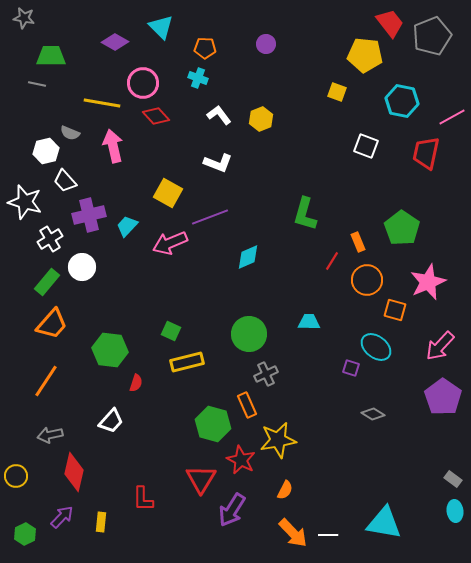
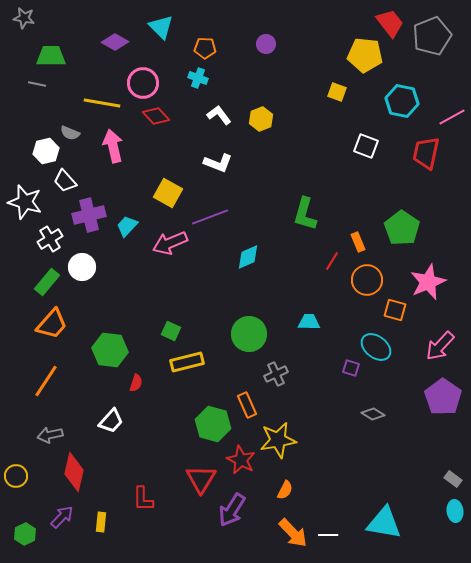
gray cross at (266, 374): moved 10 px right
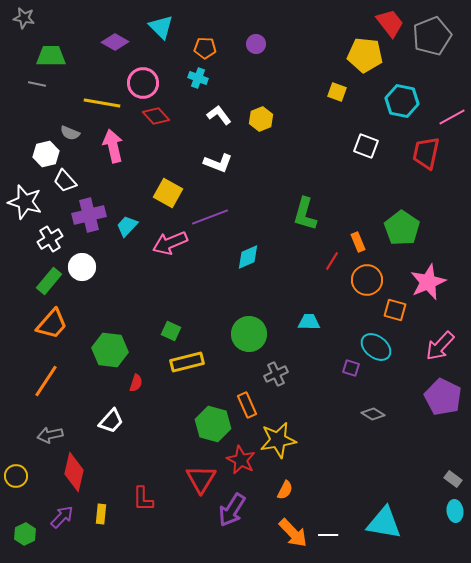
purple circle at (266, 44): moved 10 px left
white hexagon at (46, 151): moved 3 px down
green rectangle at (47, 282): moved 2 px right, 1 px up
purple pentagon at (443, 397): rotated 9 degrees counterclockwise
yellow rectangle at (101, 522): moved 8 px up
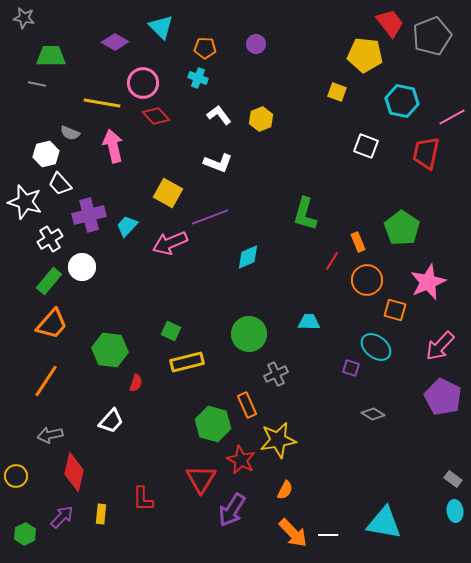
white trapezoid at (65, 181): moved 5 px left, 3 px down
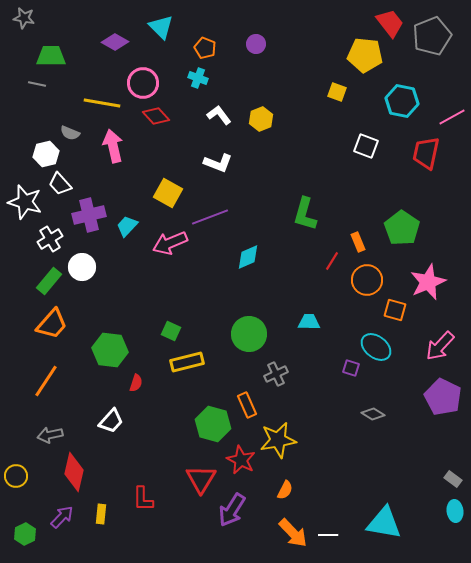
orange pentagon at (205, 48): rotated 20 degrees clockwise
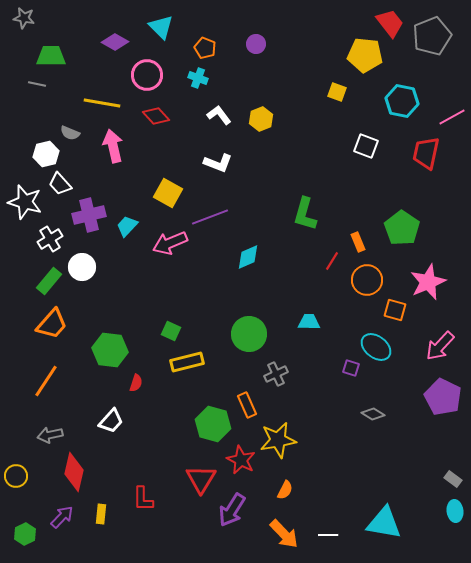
pink circle at (143, 83): moved 4 px right, 8 px up
orange arrow at (293, 533): moved 9 px left, 1 px down
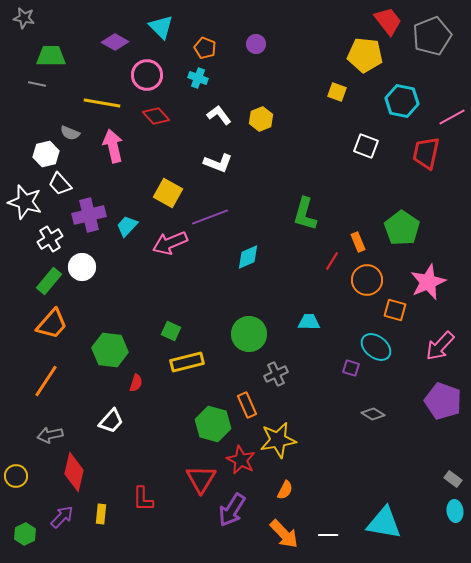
red trapezoid at (390, 23): moved 2 px left, 2 px up
purple pentagon at (443, 397): moved 4 px down; rotated 6 degrees counterclockwise
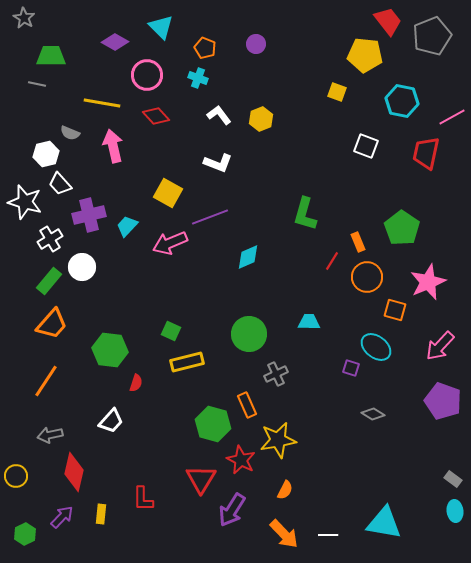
gray star at (24, 18): rotated 20 degrees clockwise
orange circle at (367, 280): moved 3 px up
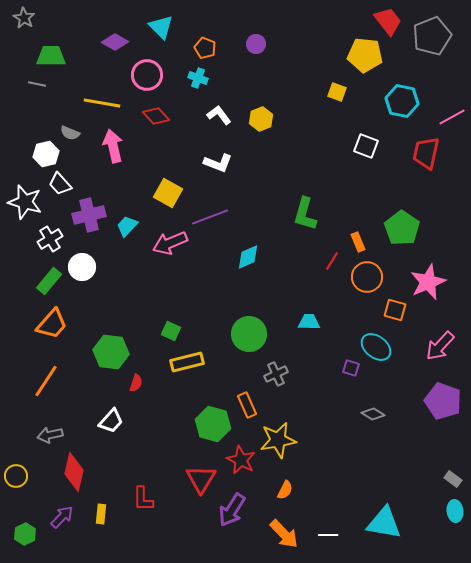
green hexagon at (110, 350): moved 1 px right, 2 px down
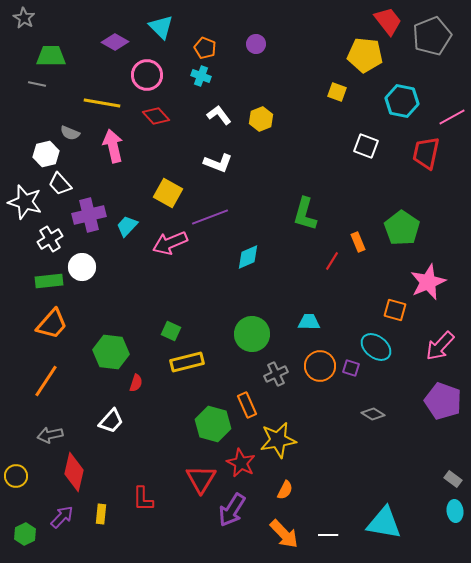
cyan cross at (198, 78): moved 3 px right, 2 px up
orange circle at (367, 277): moved 47 px left, 89 px down
green rectangle at (49, 281): rotated 44 degrees clockwise
green circle at (249, 334): moved 3 px right
red star at (241, 460): moved 3 px down
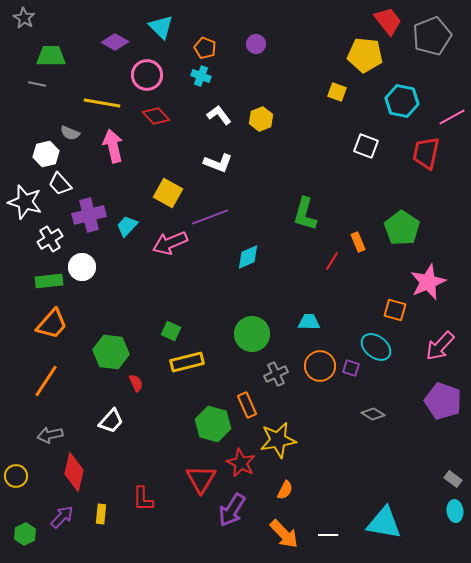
red semicircle at (136, 383): rotated 42 degrees counterclockwise
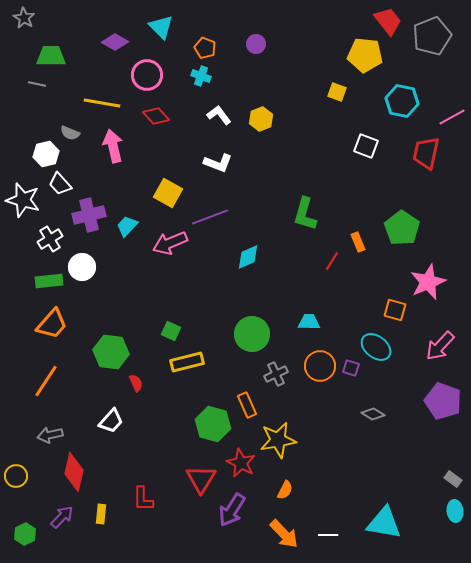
white star at (25, 202): moved 2 px left, 2 px up
